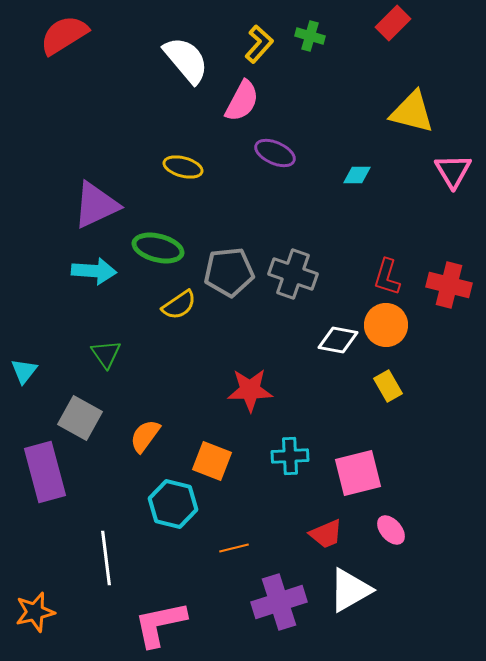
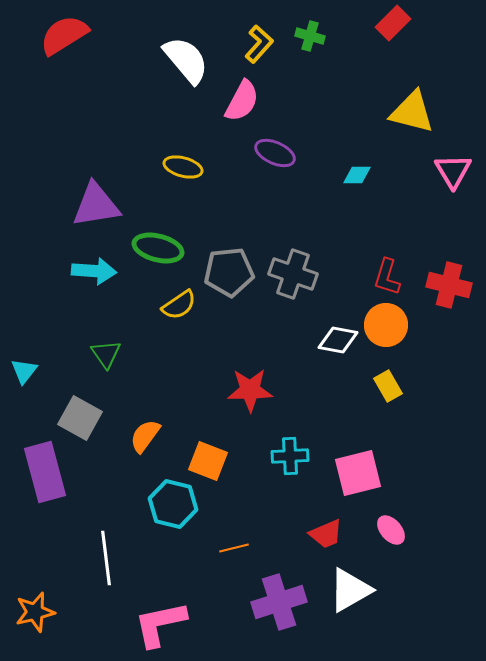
purple triangle: rotated 16 degrees clockwise
orange square: moved 4 px left
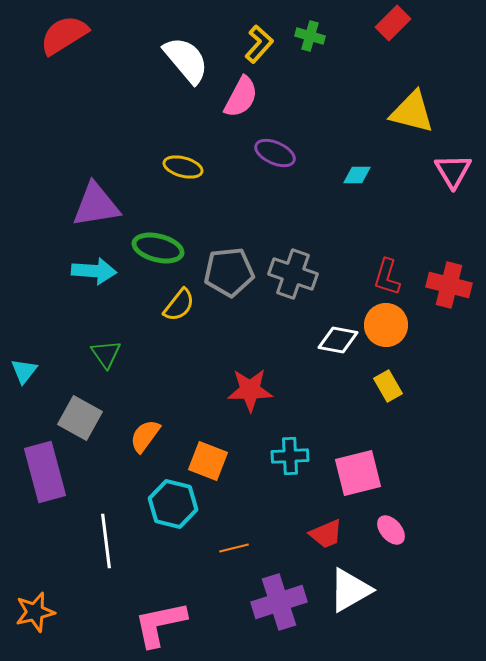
pink semicircle: moved 1 px left, 4 px up
yellow semicircle: rotated 18 degrees counterclockwise
white line: moved 17 px up
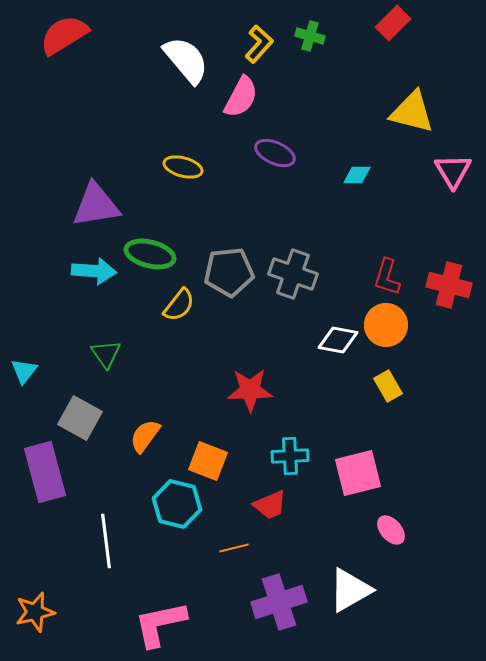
green ellipse: moved 8 px left, 6 px down
cyan hexagon: moved 4 px right
red trapezoid: moved 56 px left, 29 px up
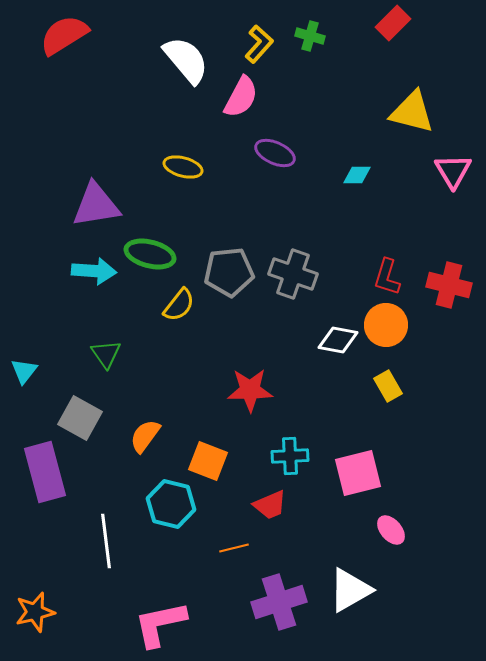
cyan hexagon: moved 6 px left
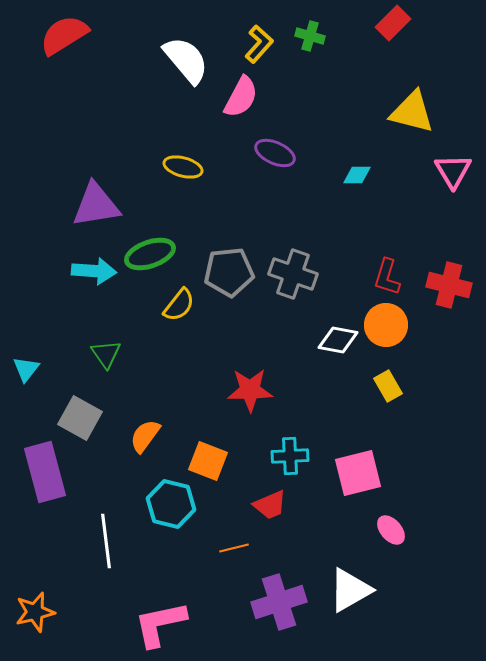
green ellipse: rotated 33 degrees counterclockwise
cyan triangle: moved 2 px right, 2 px up
